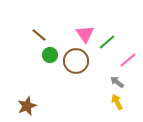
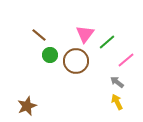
pink triangle: rotated 12 degrees clockwise
pink line: moved 2 px left
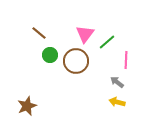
brown line: moved 2 px up
pink line: rotated 48 degrees counterclockwise
yellow arrow: rotated 49 degrees counterclockwise
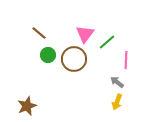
green circle: moved 2 px left
brown circle: moved 2 px left, 2 px up
yellow arrow: rotated 84 degrees counterclockwise
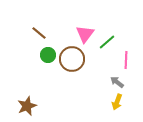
brown circle: moved 2 px left
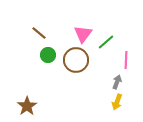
pink triangle: moved 2 px left
green line: moved 1 px left
brown circle: moved 4 px right, 1 px down
gray arrow: rotated 72 degrees clockwise
brown star: rotated 12 degrees counterclockwise
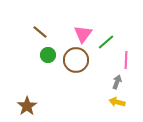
brown line: moved 1 px right, 1 px up
yellow arrow: rotated 84 degrees clockwise
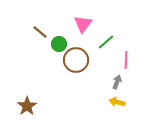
pink triangle: moved 10 px up
green circle: moved 11 px right, 11 px up
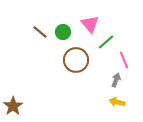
pink triangle: moved 7 px right; rotated 18 degrees counterclockwise
green circle: moved 4 px right, 12 px up
pink line: moved 2 px left; rotated 24 degrees counterclockwise
gray arrow: moved 1 px left, 2 px up
brown star: moved 14 px left
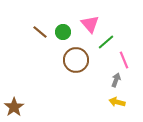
brown star: moved 1 px right, 1 px down
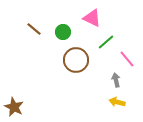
pink triangle: moved 2 px right, 6 px up; rotated 24 degrees counterclockwise
brown line: moved 6 px left, 3 px up
pink line: moved 3 px right, 1 px up; rotated 18 degrees counterclockwise
gray arrow: rotated 32 degrees counterclockwise
brown star: rotated 12 degrees counterclockwise
